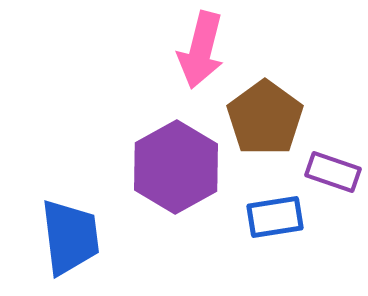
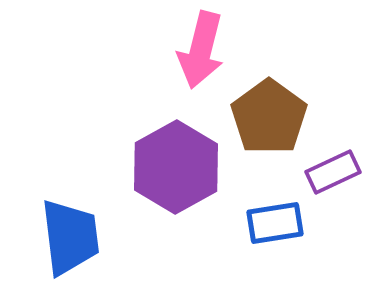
brown pentagon: moved 4 px right, 1 px up
purple rectangle: rotated 44 degrees counterclockwise
blue rectangle: moved 6 px down
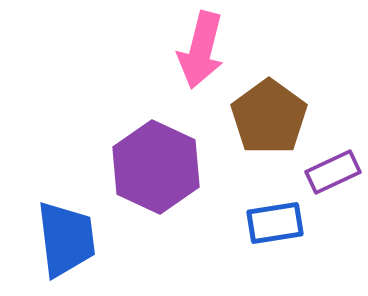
purple hexagon: moved 20 px left; rotated 6 degrees counterclockwise
blue trapezoid: moved 4 px left, 2 px down
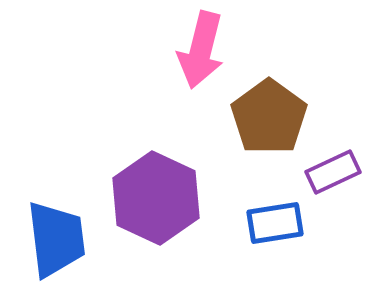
purple hexagon: moved 31 px down
blue trapezoid: moved 10 px left
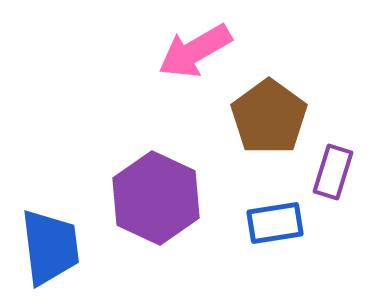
pink arrow: moved 6 px left, 1 px down; rotated 46 degrees clockwise
purple rectangle: rotated 48 degrees counterclockwise
blue trapezoid: moved 6 px left, 8 px down
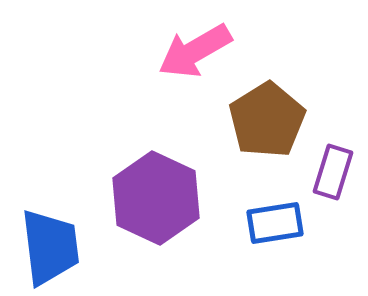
brown pentagon: moved 2 px left, 3 px down; rotated 4 degrees clockwise
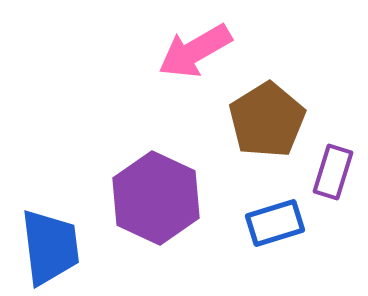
blue rectangle: rotated 8 degrees counterclockwise
